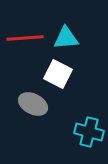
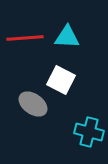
cyan triangle: moved 1 px right, 1 px up; rotated 8 degrees clockwise
white square: moved 3 px right, 6 px down
gray ellipse: rotated 8 degrees clockwise
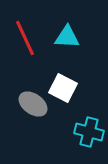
red line: rotated 69 degrees clockwise
white square: moved 2 px right, 8 px down
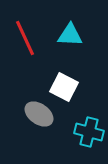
cyan triangle: moved 3 px right, 2 px up
white square: moved 1 px right, 1 px up
gray ellipse: moved 6 px right, 10 px down
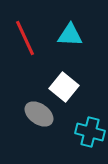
white square: rotated 12 degrees clockwise
cyan cross: moved 1 px right
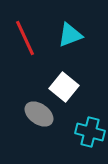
cyan triangle: rotated 24 degrees counterclockwise
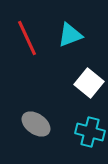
red line: moved 2 px right
white square: moved 25 px right, 4 px up
gray ellipse: moved 3 px left, 10 px down
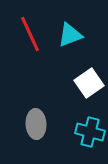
red line: moved 3 px right, 4 px up
white square: rotated 16 degrees clockwise
gray ellipse: rotated 52 degrees clockwise
